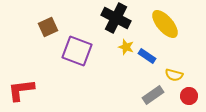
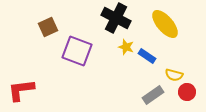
red circle: moved 2 px left, 4 px up
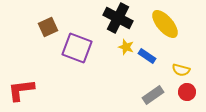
black cross: moved 2 px right
purple square: moved 3 px up
yellow semicircle: moved 7 px right, 5 px up
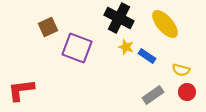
black cross: moved 1 px right
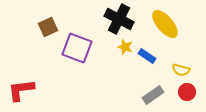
black cross: moved 1 px down
yellow star: moved 1 px left
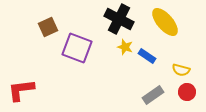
yellow ellipse: moved 2 px up
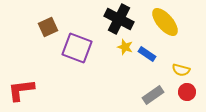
blue rectangle: moved 2 px up
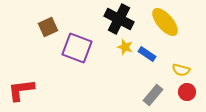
gray rectangle: rotated 15 degrees counterclockwise
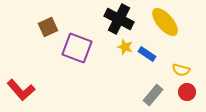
red L-shape: rotated 124 degrees counterclockwise
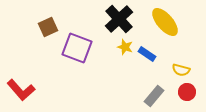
black cross: rotated 20 degrees clockwise
gray rectangle: moved 1 px right, 1 px down
